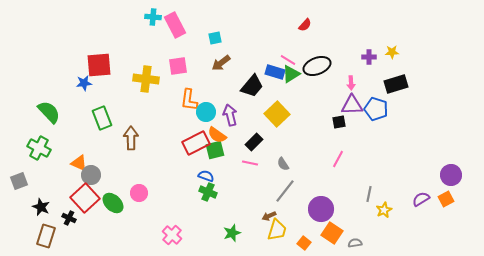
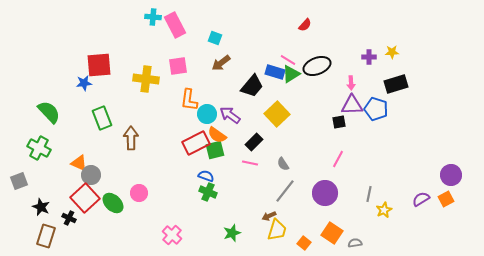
cyan square at (215, 38): rotated 32 degrees clockwise
cyan circle at (206, 112): moved 1 px right, 2 px down
purple arrow at (230, 115): rotated 40 degrees counterclockwise
purple circle at (321, 209): moved 4 px right, 16 px up
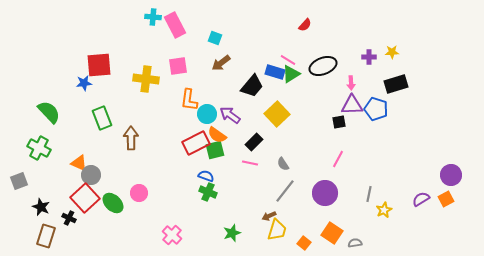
black ellipse at (317, 66): moved 6 px right
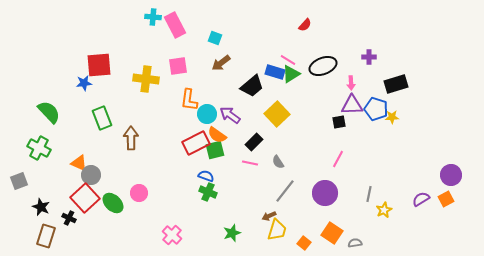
yellow star at (392, 52): moved 65 px down
black trapezoid at (252, 86): rotated 10 degrees clockwise
gray semicircle at (283, 164): moved 5 px left, 2 px up
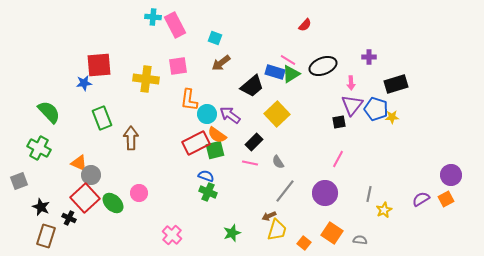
purple triangle at (352, 105): rotated 50 degrees counterclockwise
gray semicircle at (355, 243): moved 5 px right, 3 px up; rotated 16 degrees clockwise
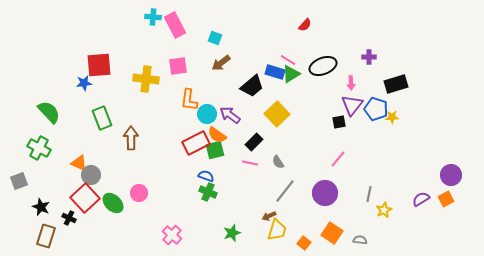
pink line at (338, 159): rotated 12 degrees clockwise
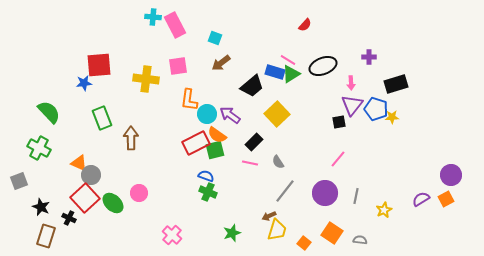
gray line at (369, 194): moved 13 px left, 2 px down
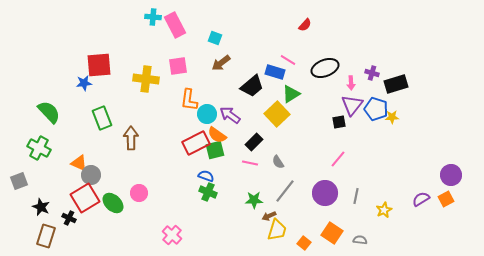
purple cross at (369, 57): moved 3 px right, 16 px down; rotated 16 degrees clockwise
black ellipse at (323, 66): moved 2 px right, 2 px down
green triangle at (291, 74): moved 20 px down
red square at (85, 198): rotated 12 degrees clockwise
green star at (232, 233): moved 22 px right, 33 px up; rotated 18 degrees clockwise
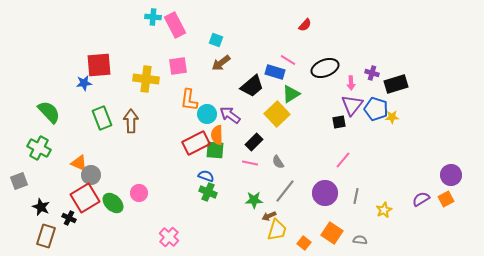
cyan square at (215, 38): moved 1 px right, 2 px down
orange semicircle at (217, 135): rotated 54 degrees clockwise
brown arrow at (131, 138): moved 17 px up
green square at (215, 150): rotated 18 degrees clockwise
pink line at (338, 159): moved 5 px right, 1 px down
pink cross at (172, 235): moved 3 px left, 2 px down
